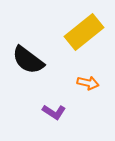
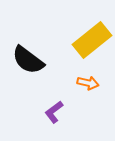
yellow rectangle: moved 8 px right, 8 px down
purple L-shape: rotated 110 degrees clockwise
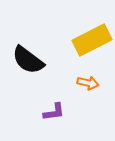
yellow rectangle: rotated 12 degrees clockwise
purple L-shape: rotated 150 degrees counterclockwise
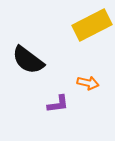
yellow rectangle: moved 15 px up
purple L-shape: moved 4 px right, 8 px up
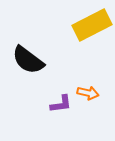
orange arrow: moved 10 px down
purple L-shape: moved 3 px right
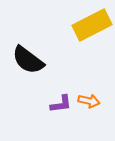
orange arrow: moved 1 px right, 8 px down
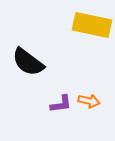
yellow rectangle: rotated 39 degrees clockwise
black semicircle: moved 2 px down
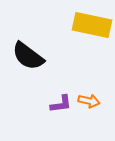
black semicircle: moved 6 px up
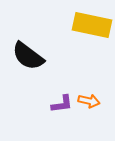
purple L-shape: moved 1 px right
